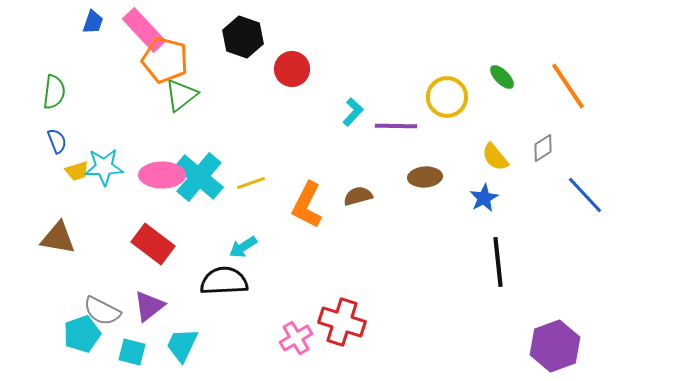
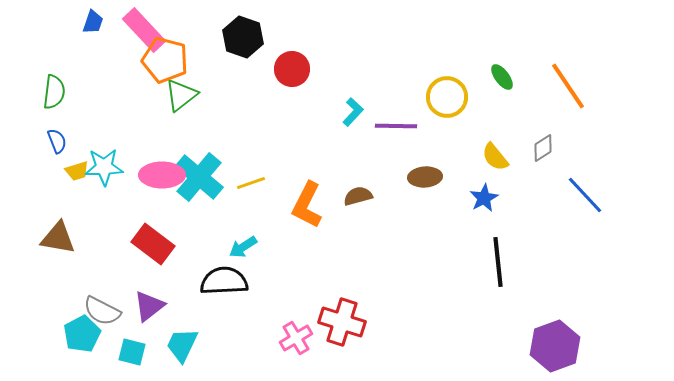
green ellipse: rotated 8 degrees clockwise
cyan pentagon: rotated 9 degrees counterclockwise
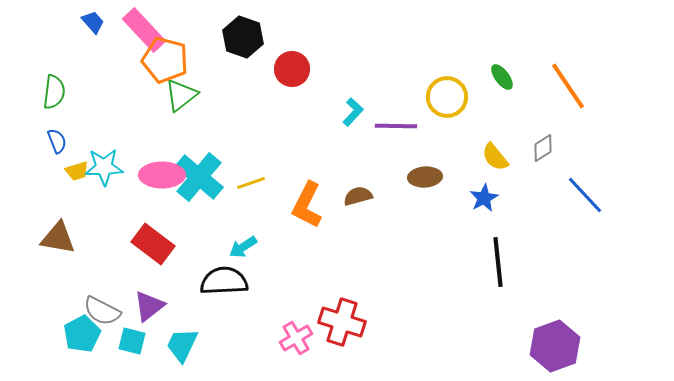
blue trapezoid: rotated 60 degrees counterclockwise
cyan square: moved 11 px up
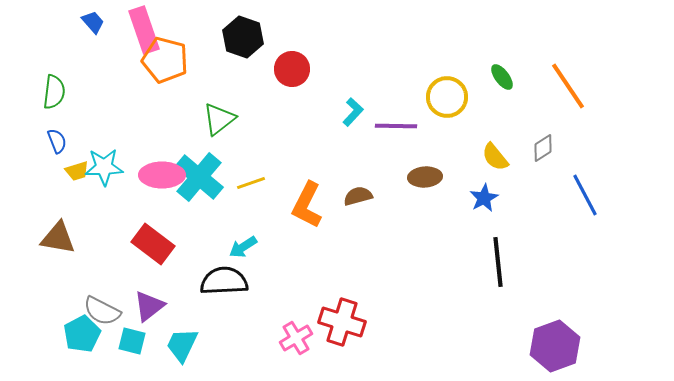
pink rectangle: rotated 24 degrees clockwise
green triangle: moved 38 px right, 24 px down
blue line: rotated 15 degrees clockwise
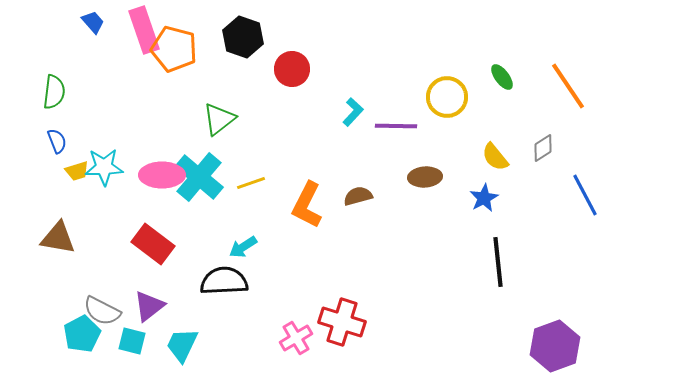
orange pentagon: moved 9 px right, 11 px up
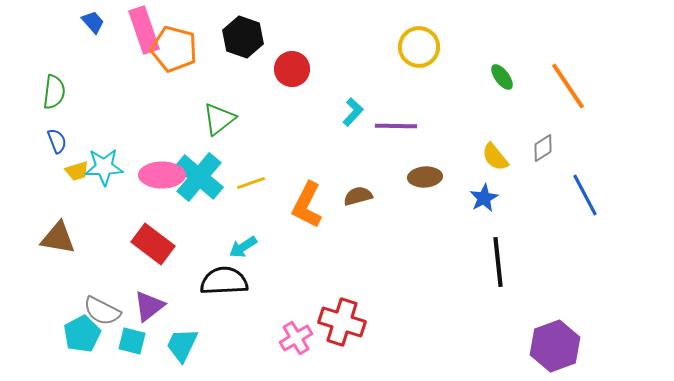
yellow circle: moved 28 px left, 50 px up
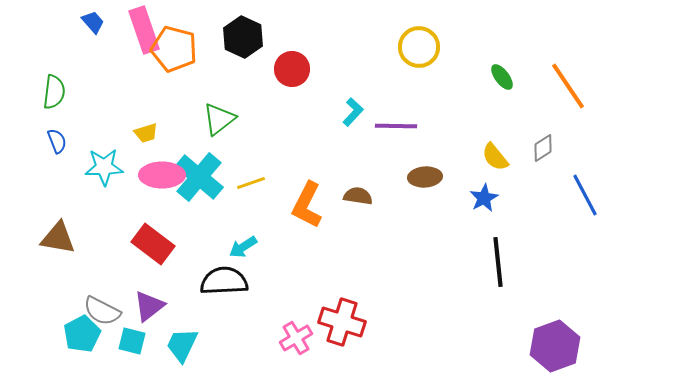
black hexagon: rotated 6 degrees clockwise
yellow trapezoid: moved 69 px right, 38 px up
brown semicircle: rotated 24 degrees clockwise
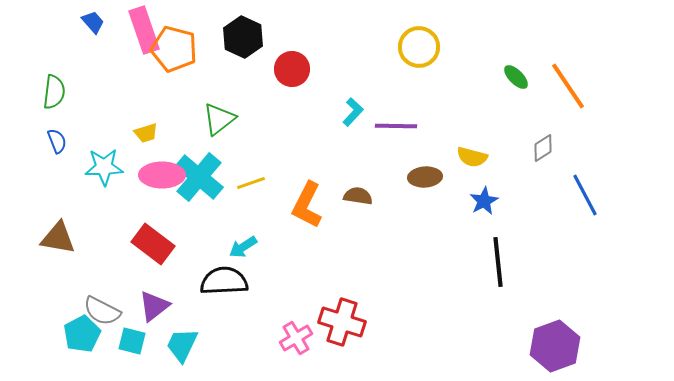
green ellipse: moved 14 px right; rotated 8 degrees counterclockwise
yellow semicircle: moved 23 px left; rotated 36 degrees counterclockwise
blue star: moved 3 px down
purple triangle: moved 5 px right
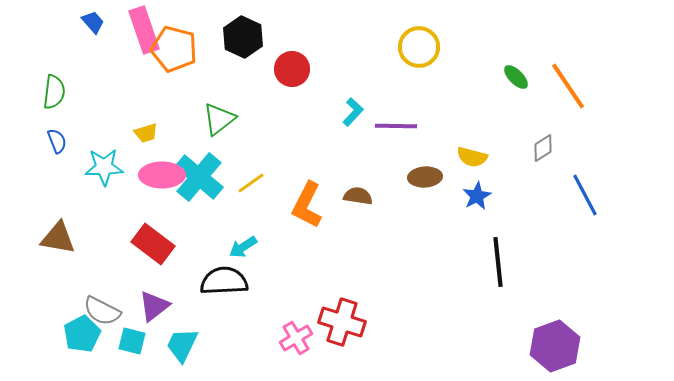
yellow line: rotated 16 degrees counterclockwise
blue star: moved 7 px left, 5 px up
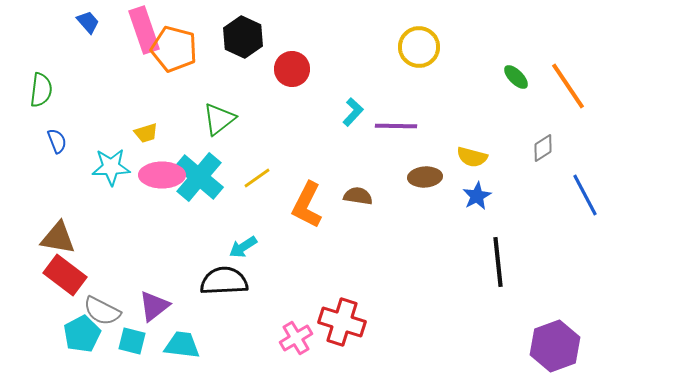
blue trapezoid: moved 5 px left
green semicircle: moved 13 px left, 2 px up
cyan star: moved 7 px right
yellow line: moved 6 px right, 5 px up
red rectangle: moved 88 px left, 31 px down
cyan trapezoid: rotated 72 degrees clockwise
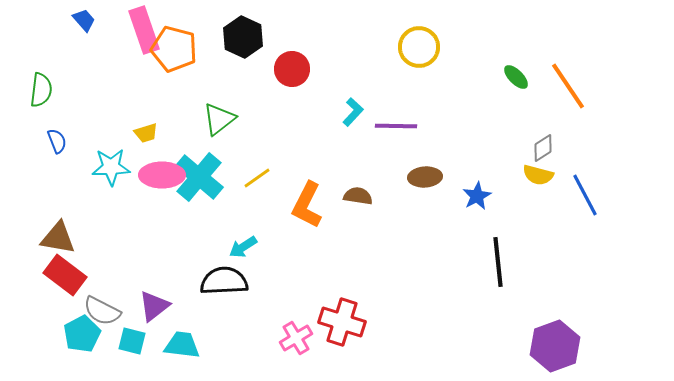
blue trapezoid: moved 4 px left, 2 px up
yellow semicircle: moved 66 px right, 18 px down
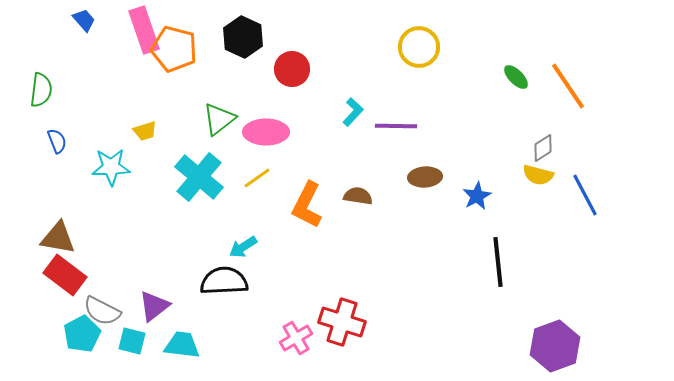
yellow trapezoid: moved 1 px left, 2 px up
pink ellipse: moved 104 px right, 43 px up
